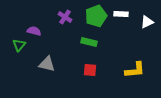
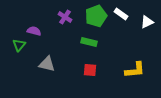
white rectangle: rotated 32 degrees clockwise
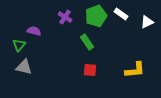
green rectangle: moved 2 px left; rotated 42 degrees clockwise
gray triangle: moved 23 px left, 3 px down
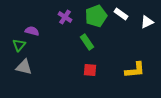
purple semicircle: moved 2 px left
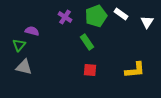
white triangle: rotated 32 degrees counterclockwise
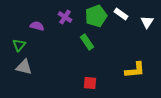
purple semicircle: moved 5 px right, 5 px up
red square: moved 13 px down
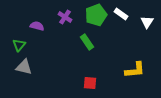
green pentagon: moved 1 px up
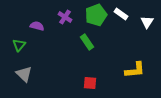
gray triangle: moved 7 px down; rotated 30 degrees clockwise
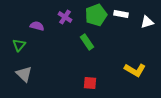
white rectangle: rotated 24 degrees counterclockwise
white triangle: rotated 40 degrees clockwise
yellow L-shape: rotated 35 degrees clockwise
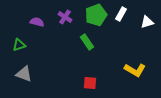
white rectangle: rotated 72 degrees counterclockwise
purple semicircle: moved 4 px up
green triangle: rotated 32 degrees clockwise
gray triangle: rotated 24 degrees counterclockwise
